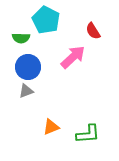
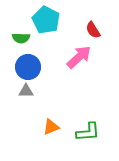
red semicircle: moved 1 px up
pink arrow: moved 6 px right
gray triangle: rotated 21 degrees clockwise
green L-shape: moved 2 px up
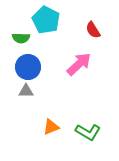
pink arrow: moved 7 px down
green L-shape: rotated 35 degrees clockwise
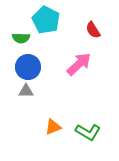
orange triangle: moved 2 px right
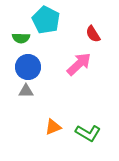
red semicircle: moved 4 px down
green L-shape: moved 1 px down
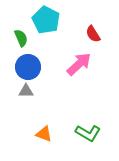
green semicircle: rotated 114 degrees counterclockwise
orange triangle: moved 9 px left, 7 px down; rotated 42 degrees clockwise
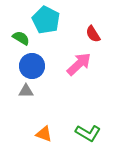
green semicircle: rotated 36 degrees counterclockwise
blue circle: moved 4 px right, 1 px up
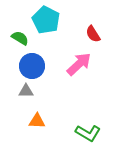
green semicircle: moved 1 px left
orange triangle: moved 7 px left, 13 px up; rotated 18 degrees counterclockwise
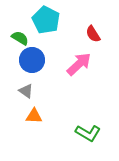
blue circle: moved 6 px up
gray triangle: rotated 35 degrees clockwise
orange triangle: moved 3 px left, 5 px up
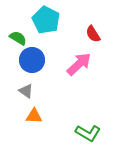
green semicircle: moved 2 px left
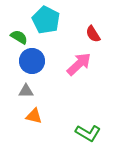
green semicircle: moved 1 px right, 1 px up
blue circle: moved 1 px down
gray triangle: rotated 35 degrees counterclockwise
orange triangle: rotated 12 degrees clockwise
